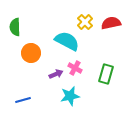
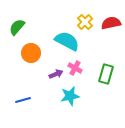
green semicircle: moved 2 px right; rotated 42 degrees clockwise
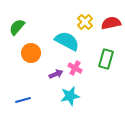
green rectangle: moved 15 px up
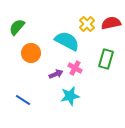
yellow cross: moved 2 px right, 2 px down
blue line: rotated 49 degrees clockwise
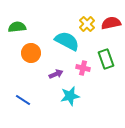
green semicircle: rotated 42 degrees clockwise
green rectangle: rotated 36 degrees counterclockwise
pink cross: moved 8 px right; rotated 16 degrees counterclockwise
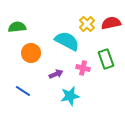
blue line: moved 9 px up
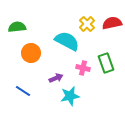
red semicircle: moved 1 px right
green rectangle: moved 4 px down
purple arrow: moved 4 px down
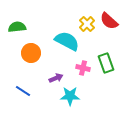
red semicircle: moved 3 px left, 2 px up; rotated 126 degrees counterclockwise
cyan star: rotated 12 degrees clockwise
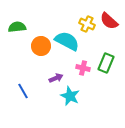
yellow cross: rotated 21 degrees counterclockwise
orange circle: moved 10 px right, 7 px up
green rectangle: rotated 42 degrees clockwise
blue line: rotated 28 degrees clockwise
cyan star: rotated 24 degrees clockwise
